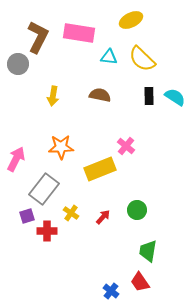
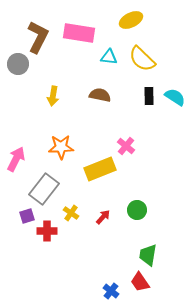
green trapezoid: moved 4 px down
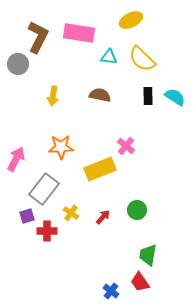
black rectangle: moved 1 px left
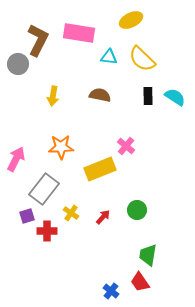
brown L-shape: moved 3 px down
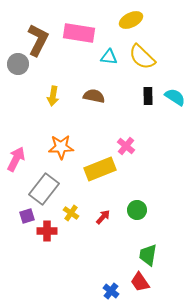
yellow semicircle: moved 2 px up
brown semicircle: moved 6 px left, 1 px down
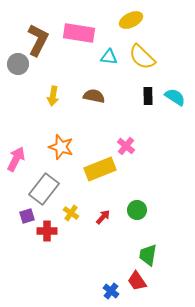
orange star: rotated 20 degrees clockwise
red trapezoid: moved 3 px left, 1 px up
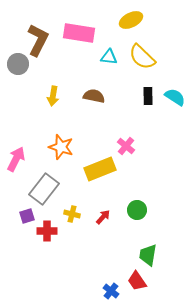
yellow cross: moved 1 px right, 1 px down; rotated 21 degrees counterclockwise
